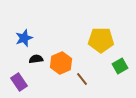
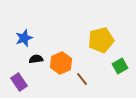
yellow pentagon: rotated 15 degrees counterclockwise
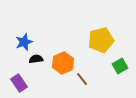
blue star: moved 4 px down
orange hexagon: moved 2 px right
purple rectangle: moved 1 px down
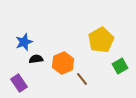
yellow pentagon: rotated 15 degrees counterclockwise
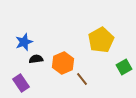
green square: moved 4 px right, 1 px down
purple rectangle: moved 2 px right
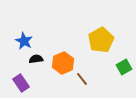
blue star: moved 1 px up; rotated 24 degrees counterclockwise
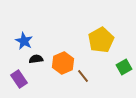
brown line: moved 1 px right, 3 px up
purple rectangle: moved 2 px left, 4 px up
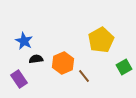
brown line: moved 1 px right
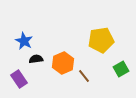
yellow pentagon: rotated 20 degrees clockwise
green square: moved 3 px left, 2 px down
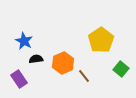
yellow pentagon: rotated 25 degrees counterclockwise
green square: rotated 21 degrees counterclockwise
